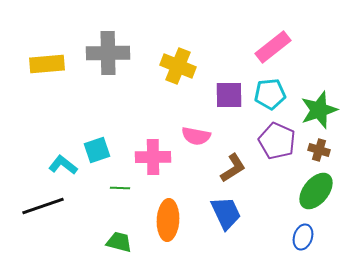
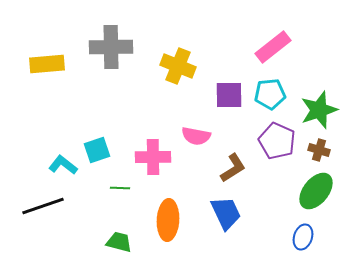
gray cross: moved 3 px right, 6 px up
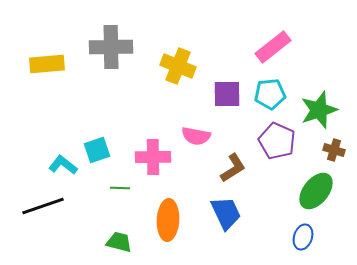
purple square: moved 2 px left, 1 px up
brown cross: moved 15 px right
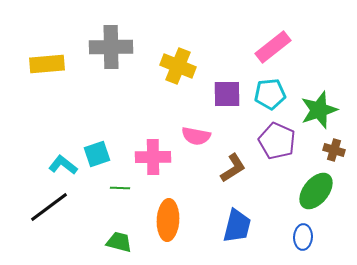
cyan square: moved 4 px down
black line: moved 6 px right, 1 px down; rotated 18 degrees counterclockwise
blue trapezoid: moved 11 px right, 13 px down; rotated 39 degrees clockwise
blue ellipse: rotated 15 degrees counterclockwise
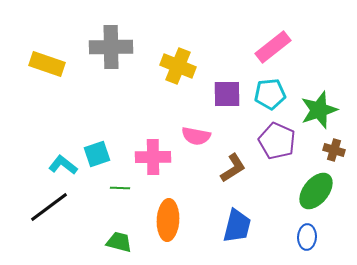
yellow rectangle: rotated 24 degrees clockwise
blue ellipse: moved 4 px right
